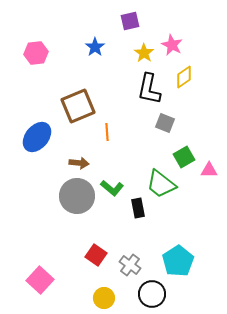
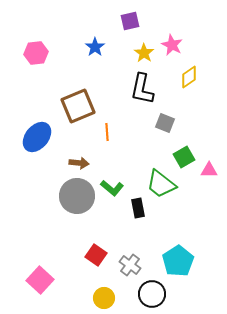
yellow diamond: moved 5 px right
black L-shape: moved 7 px left
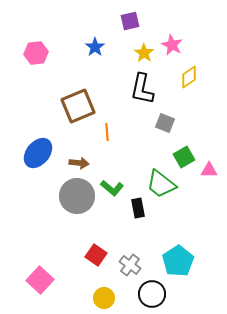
blue ellipse: moved 1 px right, 16 px down
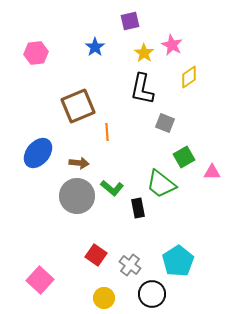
pink triangle: moved 3 px right, 2 px down
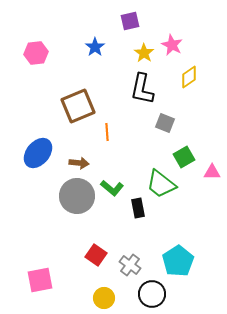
pink square: rotated 36 degrees clockwise
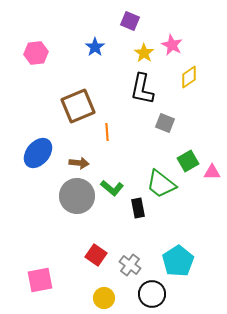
purple square: rotated 36 degrees clockwise
green square: moved 4 px right, 4 px down
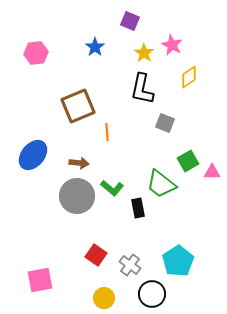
blue ellipse: moved 5 px left, 2 px down
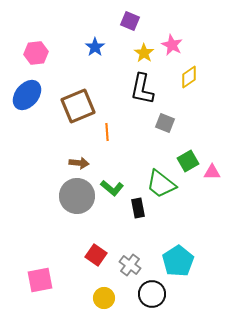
blue ellipse: moved 6 px left, 60 px up
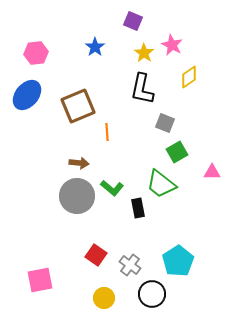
purple square: moved 3 px right
green square: moved 11 px left, 9 px up
